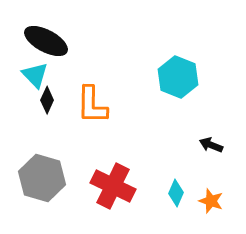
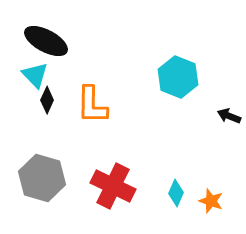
black arrow: moved 18 px right, 29 px up
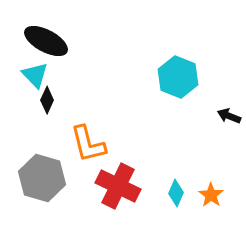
orange L-shape: moved 4 px left, 39 px down; rotated 15 degrees counterclockwise
red cross: moved 5 px right
orange star: moved 6 px up; rotated 15 degrees clockwise
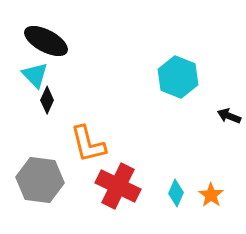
gray hexagon: moved 2 px left, 2 px down; rotated 9 degrees counterclockwise
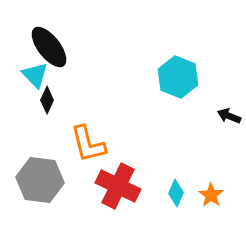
black ellipse: moved 3 px right, 6 px down; rotated 24 degrees clockwise
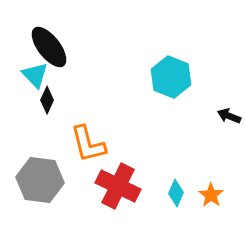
cyan hexagon: moved 7 px left
